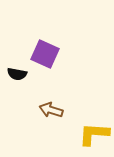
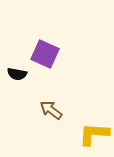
brown arrow: rotated 20 degrees clockwise
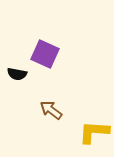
yellow L-shape: moved 2 px up
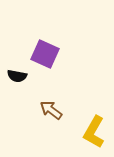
black semicircle: moved 2 px down
yellow L-shape: rotated 64 degrees counterclockwise
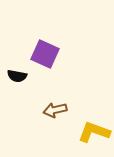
brown arrow: moved 4 px right; rotated 50 degrees counterclockwise
yellow L-shape: rotated 80 degrees clockwise
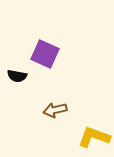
yellow L-shape: moved 5 px down
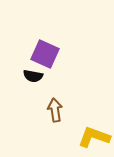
black semicircle: moved 16 px right
brown arrow: rotated 95 degrees clockwise
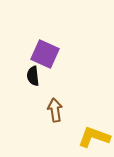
black semicircle: rotated 72 degrees clockwise
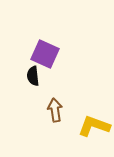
yellow L-shape: moved 11 px up
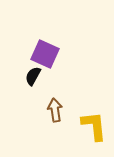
black semicircle: rotated 36 degrees clockwise
yellow L-shape: rotated 64 degrees clockwise
